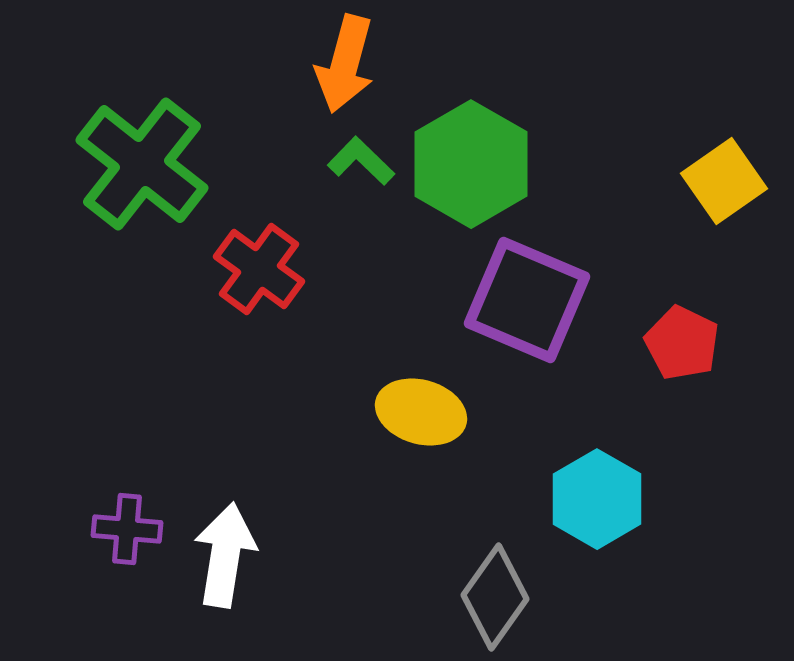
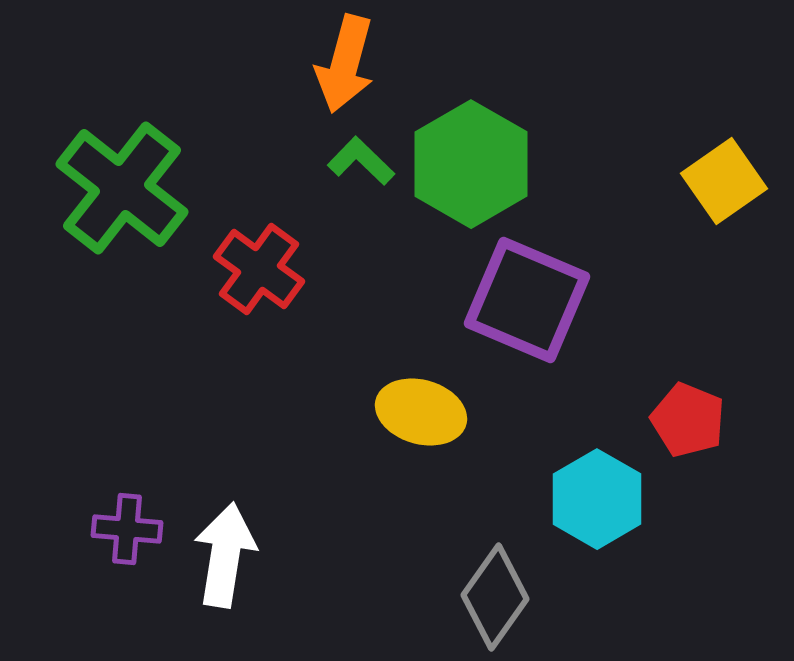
green cross: moved 20 px left, 24 px down
red pentagon: moved 6 px right, 77 px down; rotated 4 degrees counterclockwise
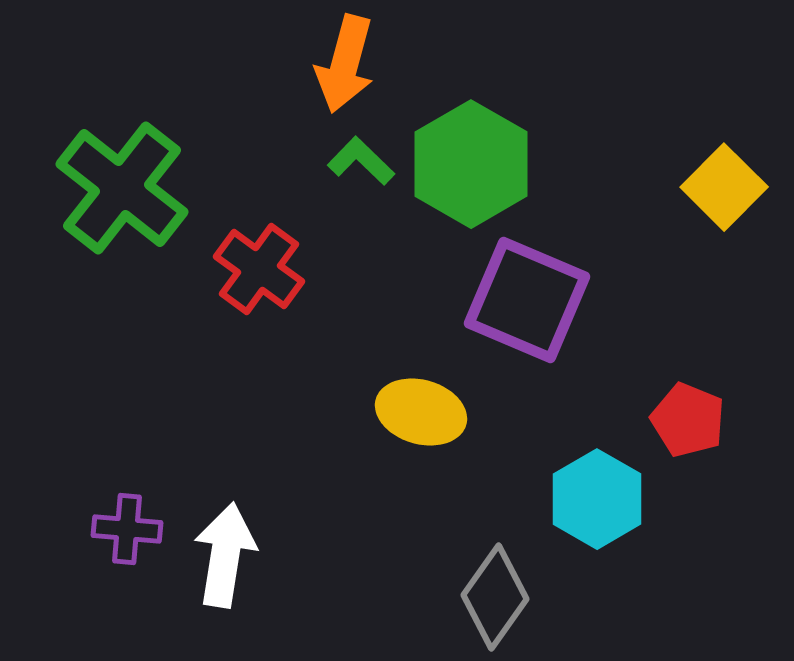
yellow square: moved 6 px down; rotated 10 degrees counterclockwise
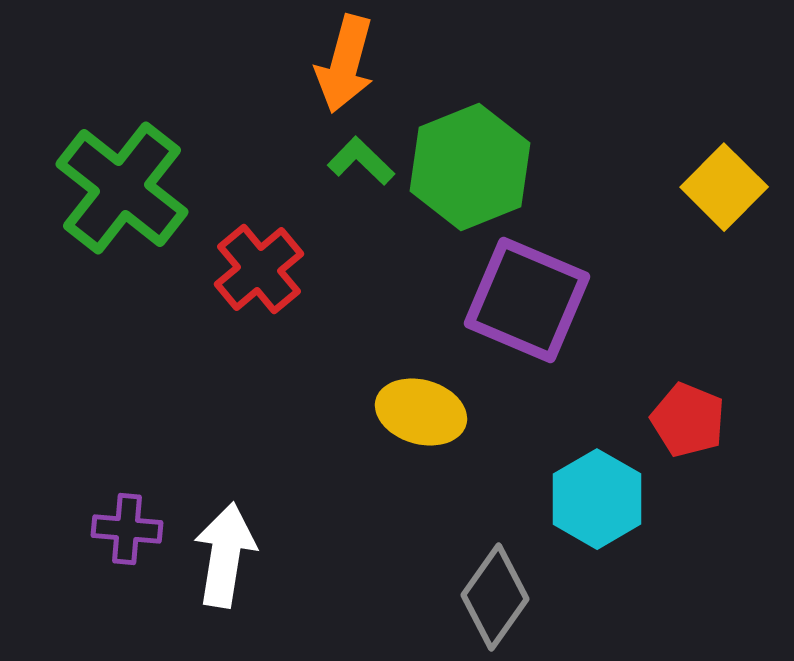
green hexagon: moved 1 px left, 3 px down; rotated 8 degrees clockwise
red cross: rotated 14 degrees clockwise
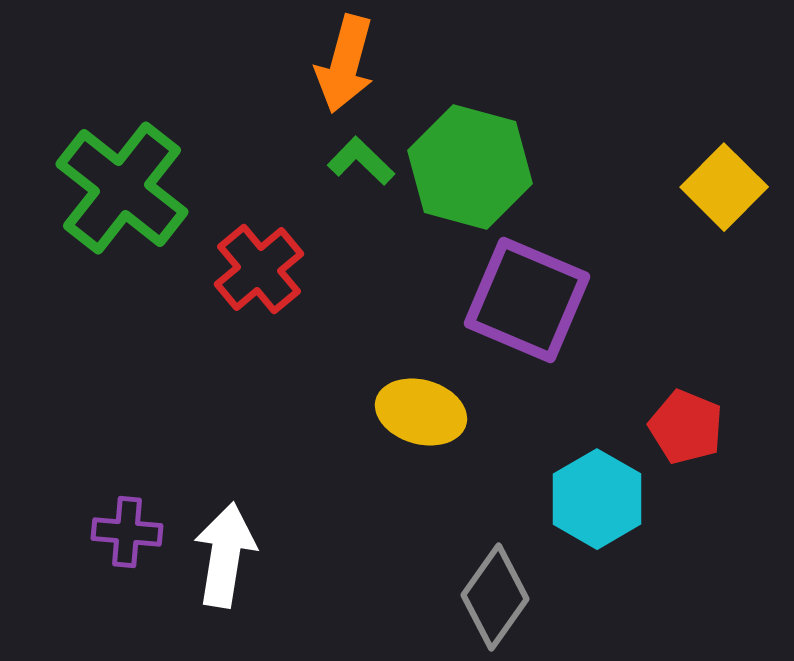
green hexagon: rotated 23 degrees counterclockwise
red pentagon: moved 2 px left, 7 px down
purple cross: moved 3 px down
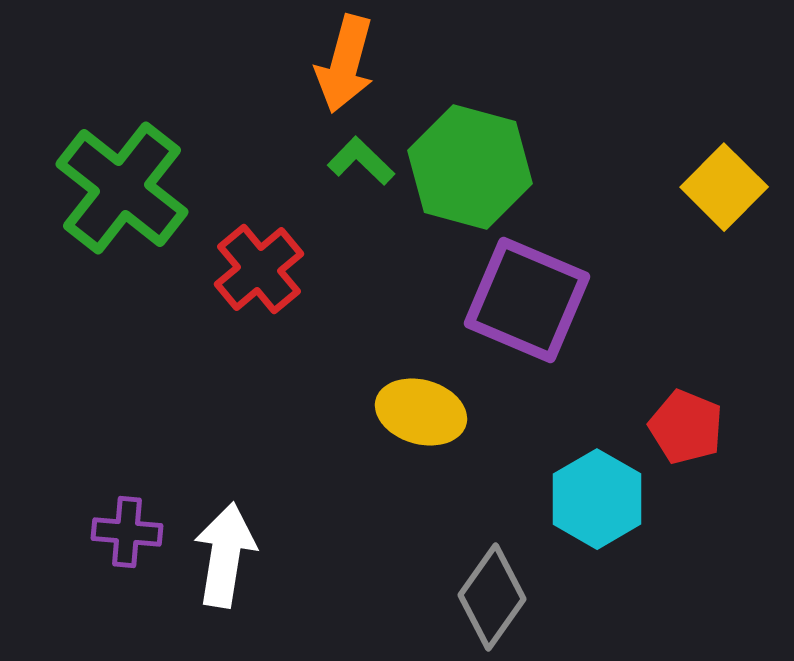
gray diamond: moved 3 px left
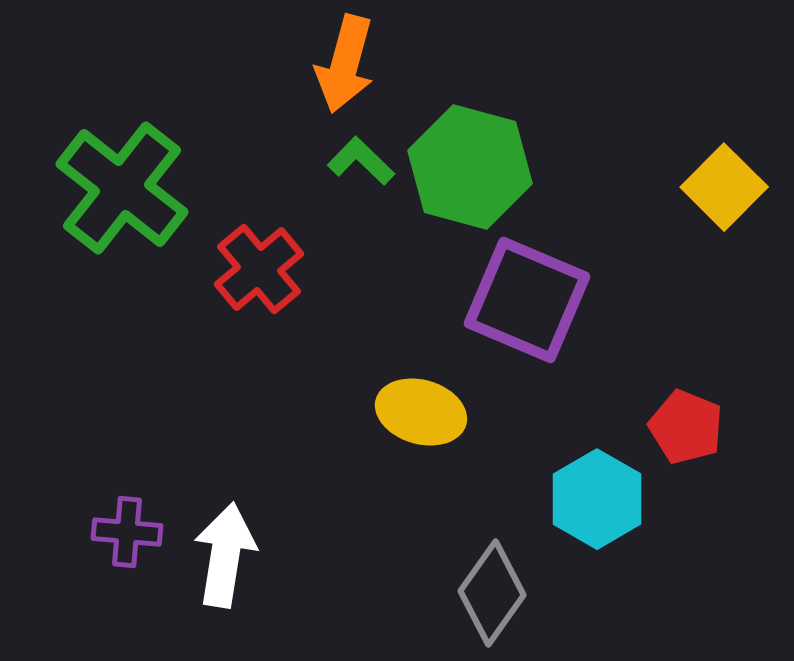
gray diamond: moved 4 px up
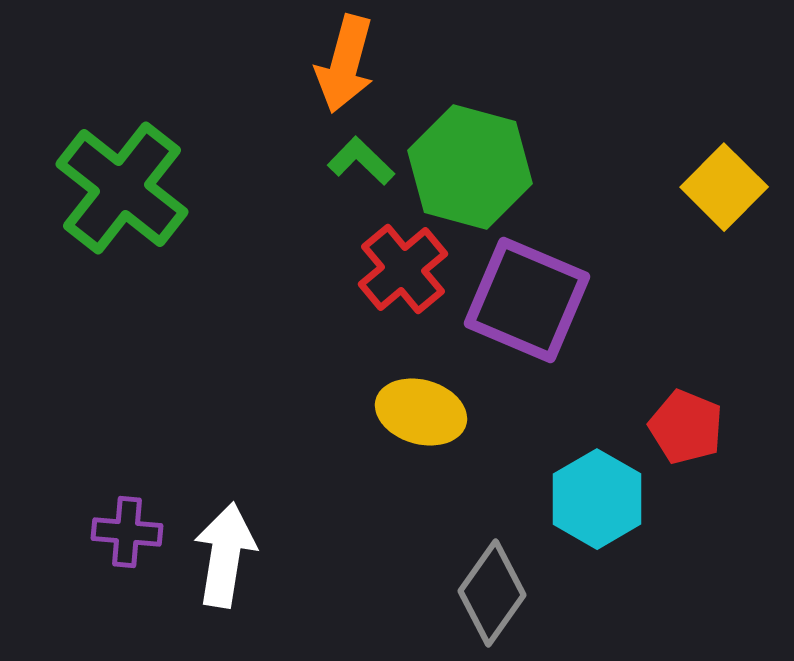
red cross: moved 144 px right
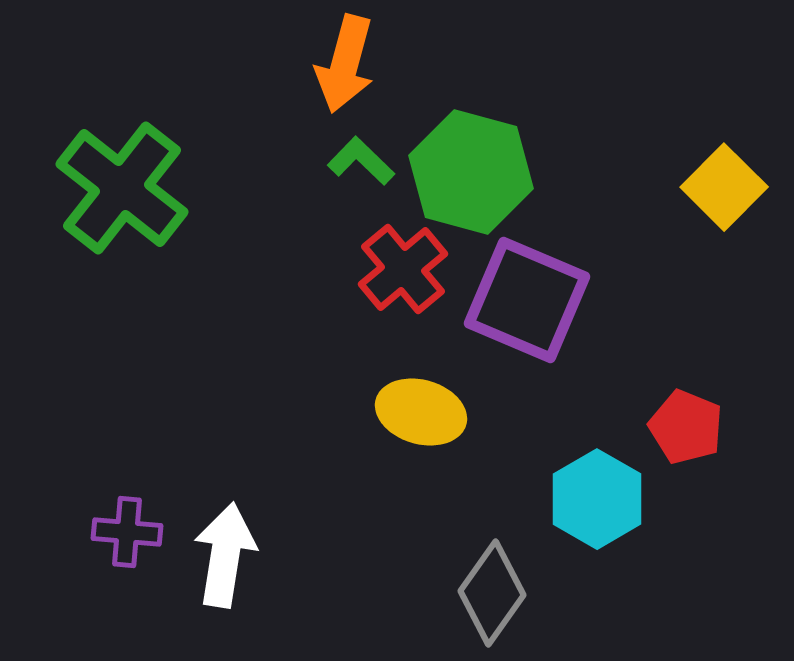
green hexagon: moved 1 px right, 5 px down
